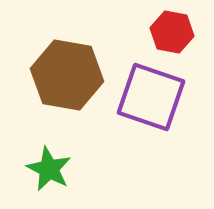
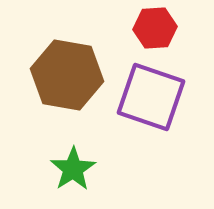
red hexagon: moved 17 px left, 4 px up; rotated 15 degrees counterclockwise
green star: moved 24 px right; rotated 12 degrees clockwise
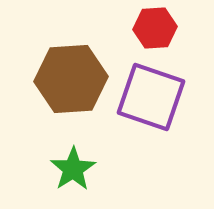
brown hexagon: moved 4 px right, 4 px down; rotated 14 degrees counterclockwise
